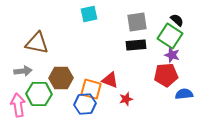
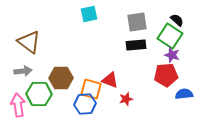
brown triangle: moved 8 px left, 1 px up; rotated 25 degrees clockwise
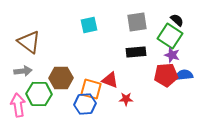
cyan square: moved 11 px down
black rectangle: moved 7 px down
blue semicircle: moved 19 px up
red star: rotated 16 degrees clockwise
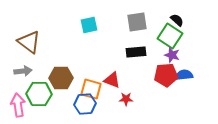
red triangle: moved 2 px right
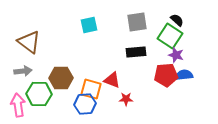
purple star: moved 4 px right
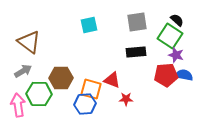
gray arrow: rotated 24 degrees counterclockwise
blue semicircle: rotated 18 degrees clockwise
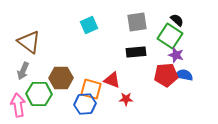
cyan square: rotated 12 degrees counterclockwise
gray arrow: rotated 144 degrees clockwise
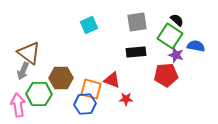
brown triangle: moved 11 px down
blue semicircle: moved 12 px right, 29 px up
